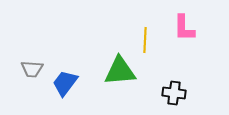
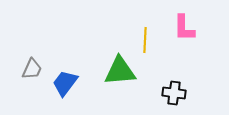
gray trapezoid: rotated 70 degrees counterclockwise
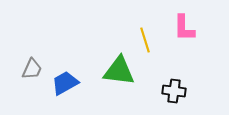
yellow line: rotated 20 degrees counterclockwise
green triangle: moved 1 px left; rotated 12 degrees clockwise
blue trapezoid: rotated 24 degrees clockwise
black cross: moved 2 px up
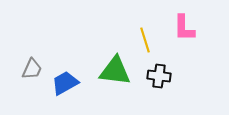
green triangle: moved 4 px left
black cross: moved 15 px left, 15 px up
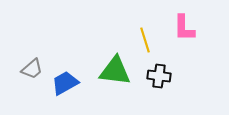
gray trapezoid: rotated 25 degrees clockwise
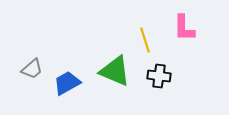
green triangle: rotated 16 degrees clockwise
blue trapezoid: moved 2 px right
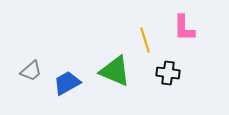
gray trapezoid: moved 1 px left, 2 px down
black cross: moved 9 px right, 3 px up
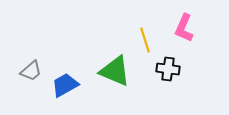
pink L-shape: rotated 24 degrees clockwise
black cross: moved 4 px up
blue trapezoid: moved 2 px left, 2 px down
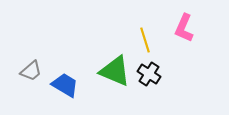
black cross: moved 19 px left, 5 px down; rotated 25 degrees clockwise
blue trapezoid: rotated 60 degrees clockwise
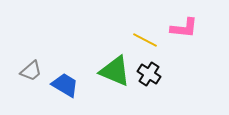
pink L-shape: rotated 108 degrees counterclockwise
yellow line: rotated 45 degrees counterclockwise
